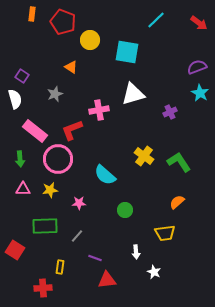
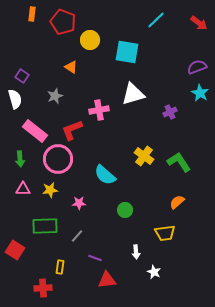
gray star: moved 2 px down
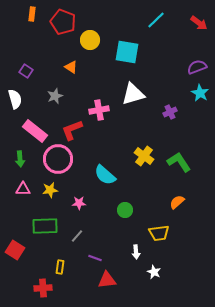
purple square: moved 4 px right, 5 px up
yellow trapezoid: moved 6 px left
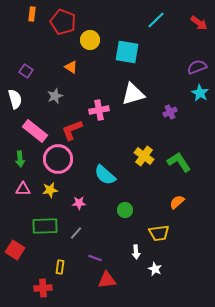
gray line: moved 1 px left, 3 px up
white star: moved 1 px right, 3 px up
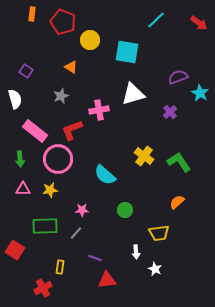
purple semicircle: moved 19 px left, 10 px down
gray star: moved 6 px right
purple cross: rotated 16 degrees counterclockwise
pink star: moved 3 px right, 7 px down
red cross: rotated 24 degrees counterclockwise
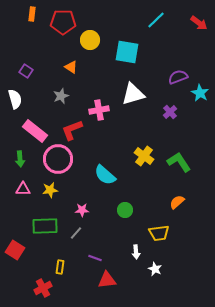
red pentagon: rotated 20 degrees counterclockwise
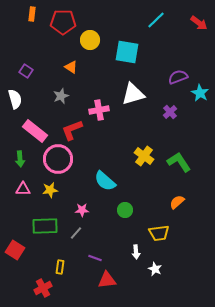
cyan semicircle: moved 6 px down
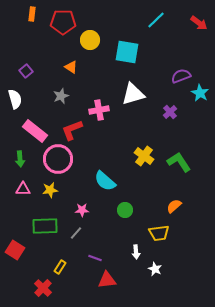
purple square: rotated 16 degrees clockwise
purple semicircle: moved 3 px right, 1 px up
orange semicircle: moved 3 px left, 4 px down
yellow rectangle: rotated 24 degrees clockwise
red cross: rotated 18 degrees counterclockwise
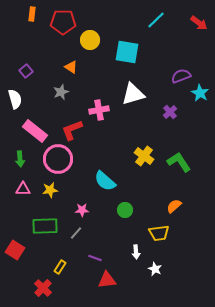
gray star: moved 4 px up
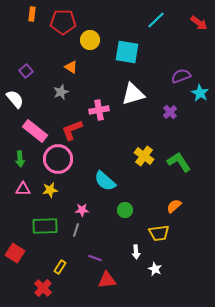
white semicircle: rotated 24 degrees counterclockwise
gray line: moved 3 px up; rotated 24 degrees counterclockwise
red square: moved 3 px down
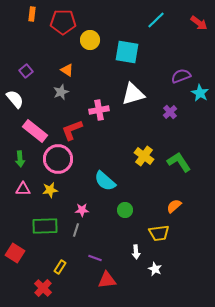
orange triangle: moved 4 px left, 3 px down
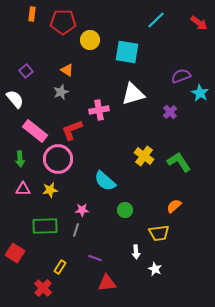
red triangle: moved 3 px down
